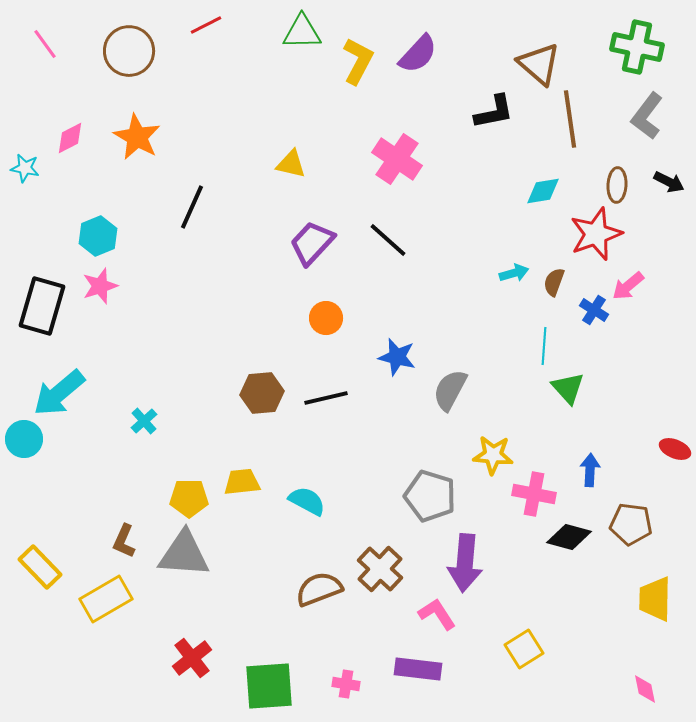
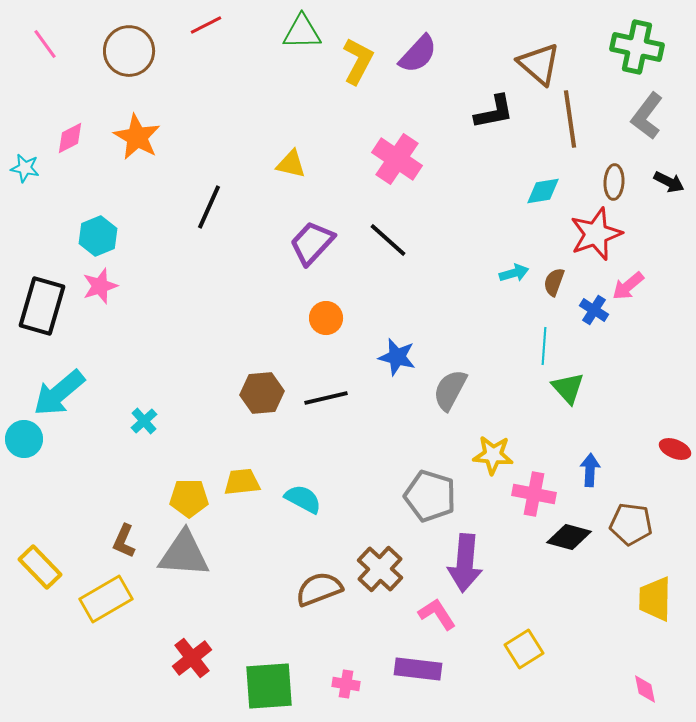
brown ellipse at (617, 185): moved 3 px left, 3 px up
black line at (192, 207): moved 17 px right
cyan semicircle at (307, 501): moved 4 px left, 2 px up
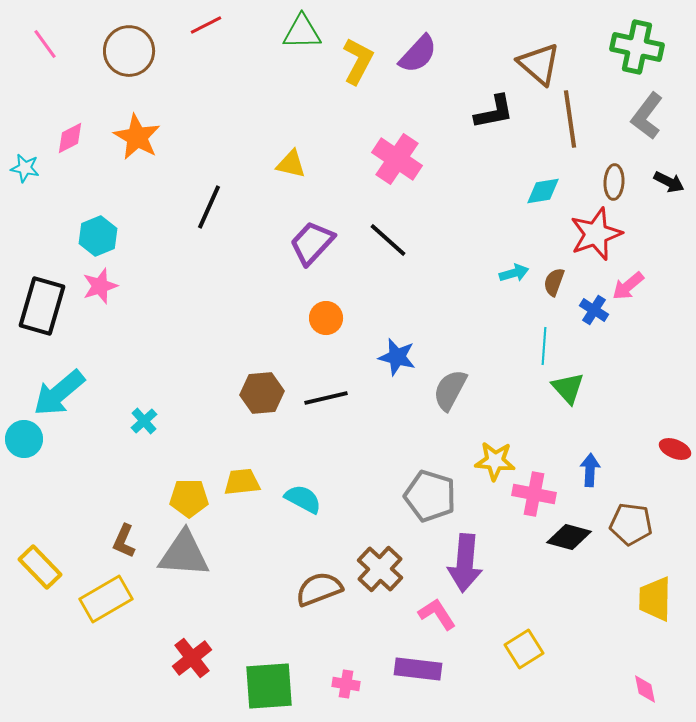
yellow star at (493, 455): moved 2 px right, 6 px down
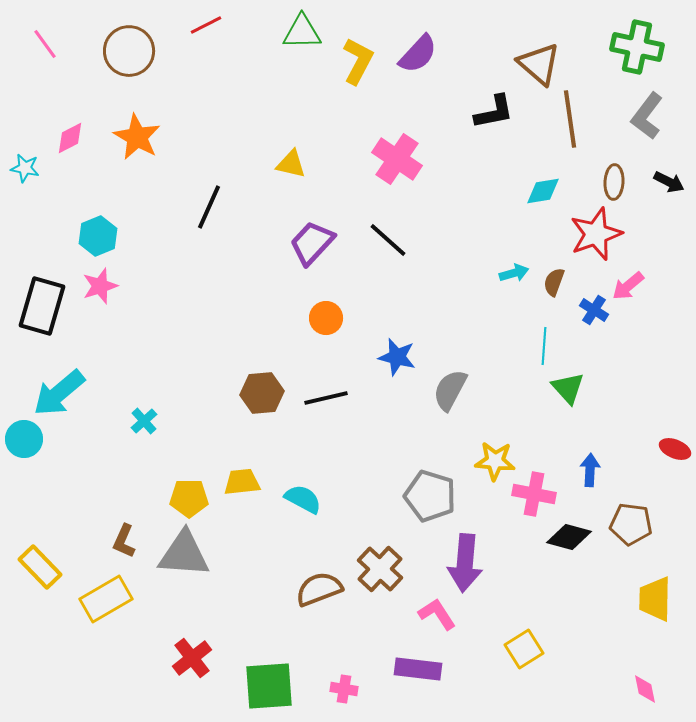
pink cross at (346, 684): moved 2 px left, 5 px down
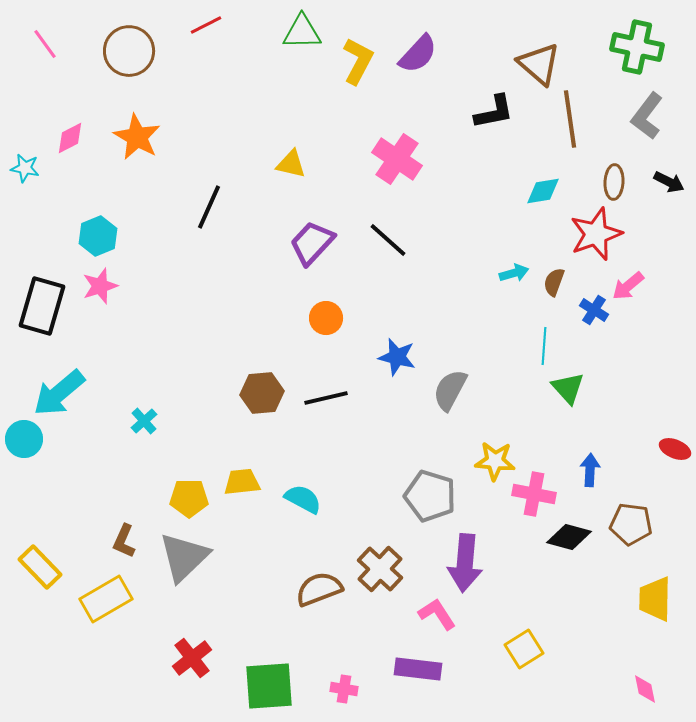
gray triangle at (184, 554): moved 3 px down; rotated 48 degrees counterclockwise
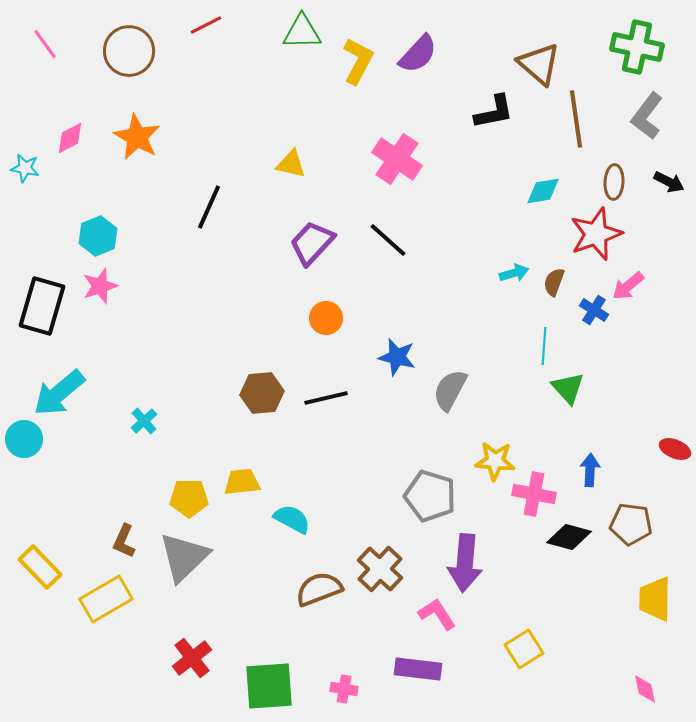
brown line at (570, 119): moved 6 px right
cyan semicircle at (303, 499): moved 11 px left, 20 px down
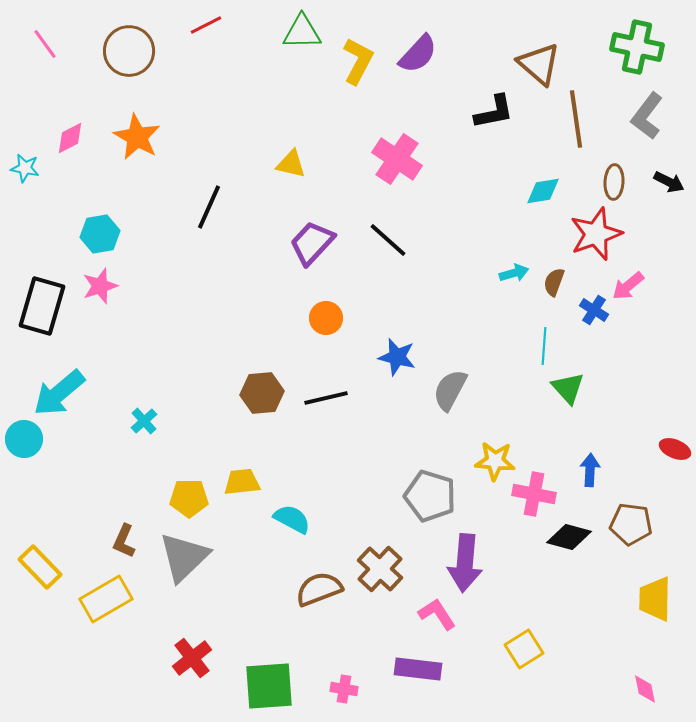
cyan hexagon at (98, 236): moved 2 px right, 2 px up; rotated 12 degrees clockwise
